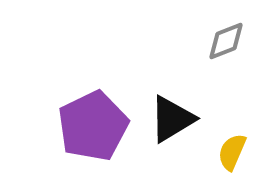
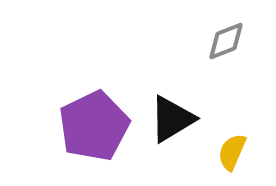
purple pentagon: moved 1 px right
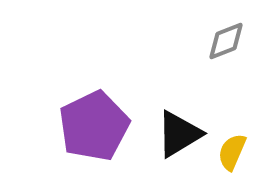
black triangle: moved 7 px right, 15 px down
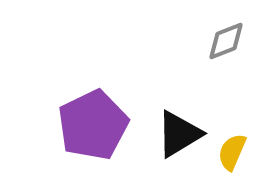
purple pentagon: moved 1 px left, 1 px up
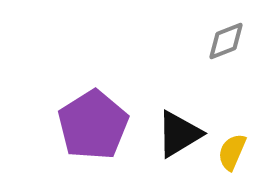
purple pentagon: rotated 6 degrees counterclockwise
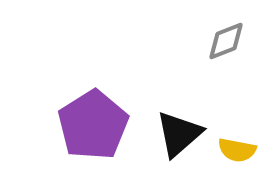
black triangle: rotated 10 degrees counterclockwise
yellow semicircle: moved 5 px right, 2 px up; rotated 102 degrees counterclockwise
